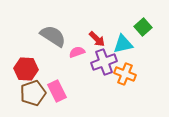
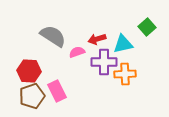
green square: moved 4 px right
red arrow: rotated 120 degrees clockwise
purple cross: rotated 20 degrees clockwise
red hexagon: moved 3 px right, 2 px down
orange cross: rotated 25 degrees counterclockwise
brown pentagon: moved 1 px left, 3 px down
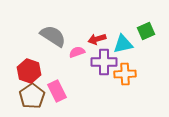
green square: moved 1 px left, 4 px down; rotated 18 degrees clockwise
red hexagon: rotated 15 degrees clockwise
brown pentagon: rotated 15 degrees counterclockwise
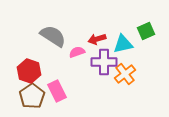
orange cross: rotated 35 degrees counterclockwise
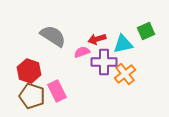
pink semicircle: moved 5 px right
brown pentagon: rotated 20 degrees counterclockwise
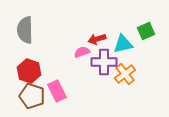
gray semicircle: moved 28 px left, 6 px up; rotated 124 degrees counterclockwise
